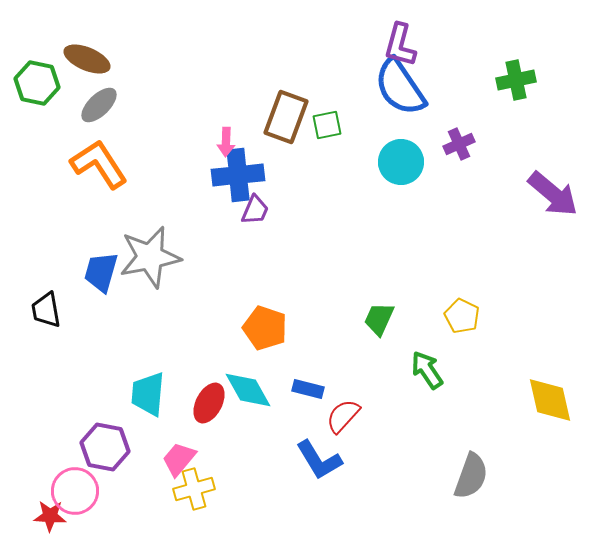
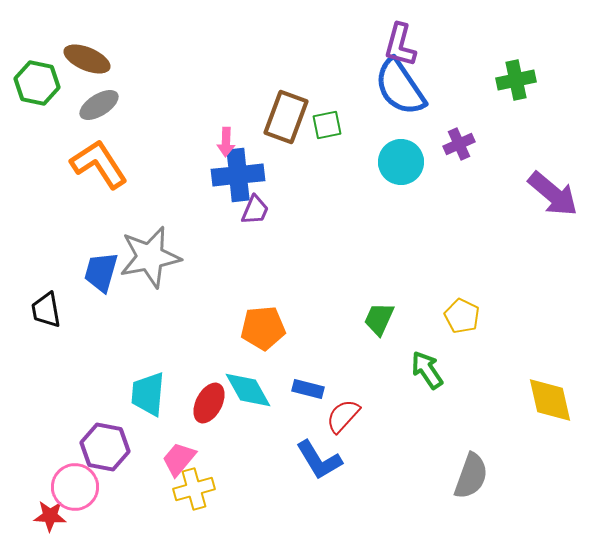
gray ellipse: rotated 12 degrees clockwise
orange pentagon: moved 2 px left; rotated 24 degrees counterclockwise
pink circle: moved 4 px up
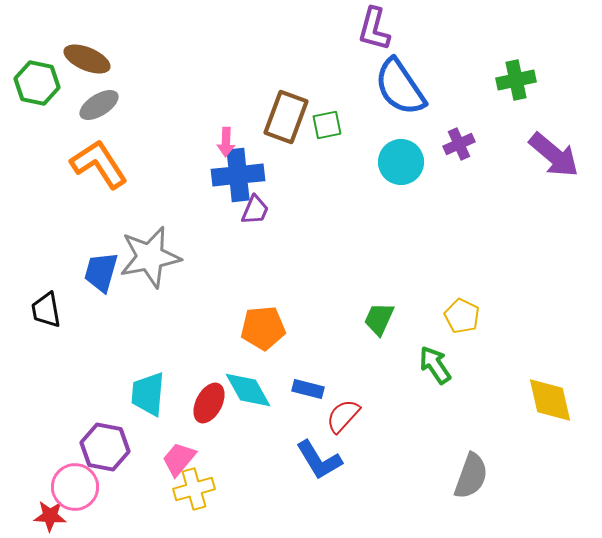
purple L-shape: moved 26 px left, 16 px up
purple arrow: moved 1 px right, 39 px up
green arrow: moved 8 px right, 5 px up
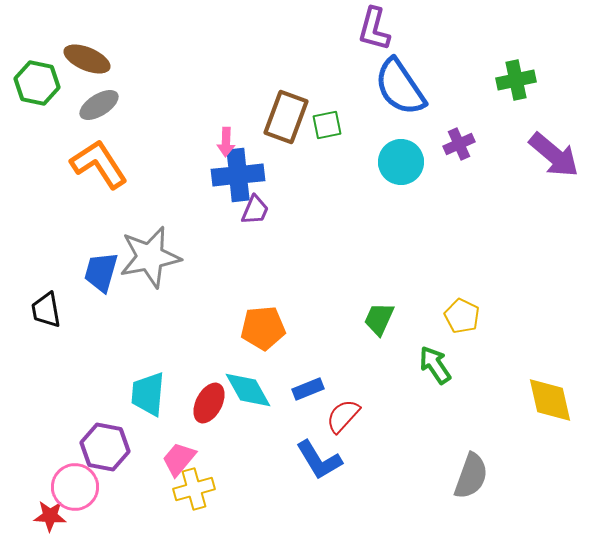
blue rectangle: rotated 36 degrees counterclockwise
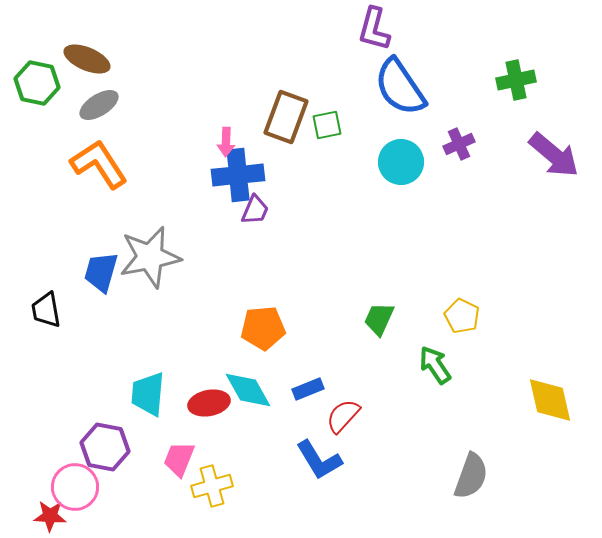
red ellipse: rotated 51 degrees clockwise
pink trapezoid: rotated 18 degrees counterclockwise
yellow cross: moved 18 px right, 3 px up
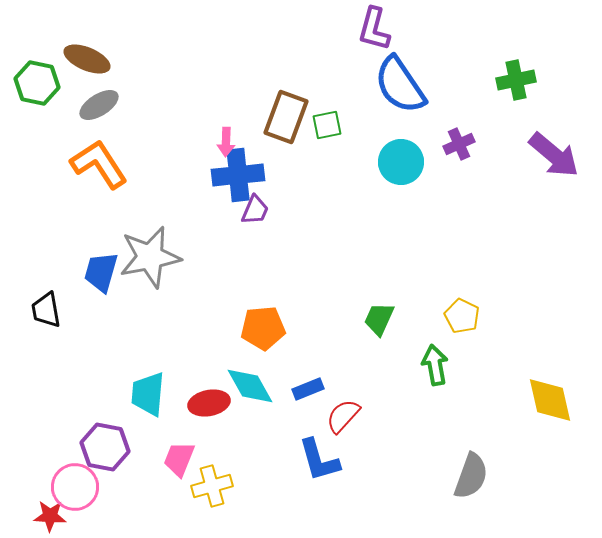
blue semicircle: moved 2 px up
green arrow: rotated 24 degrees clockwise
cyan diamond: moved 2 px right, 4 px up
blue L-shape: rotated 15 degrees clockwise
